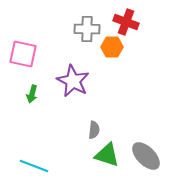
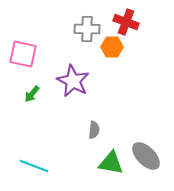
green arrow: rotated 24 degrees clockwise
green triangle: moved 4 px right, 8 px down; rotated 8 degrees counterclockwise
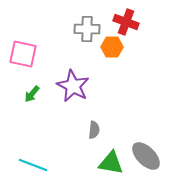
purple star: moved 5 px down
cyan line: moved 1 px left, 1 px up
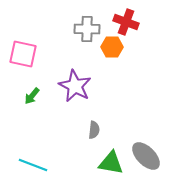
purple star: moved 2 px right
green arrow: moved 2 px down
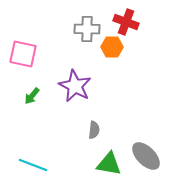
green triangle: moved 2 px left, 1 px down
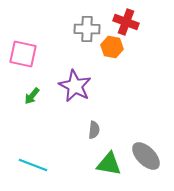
orange hexagon: rotated 10 degrees clockwise
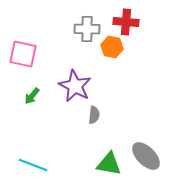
red cross: rotated 15 degrees counterclockwise
gray semicircle: moved 15 px up
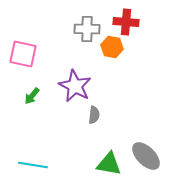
cyan line: rotated 12 degrees counterclockwise
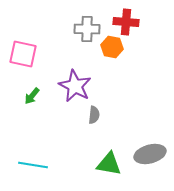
gray ellipse: moved 4 px right, 2 px up; rotated 60 degrees counterclockwise
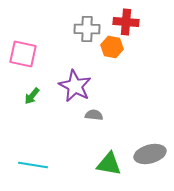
gray semicircle: rotated 90 degrees counterclockwise
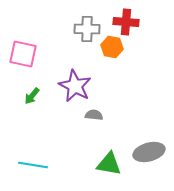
gray ellipse: moved 1 px left, 2 px up
